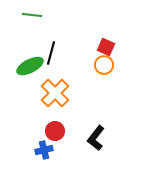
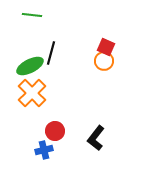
orange circle: moved 4 px up
orange cross: moved 23 px left
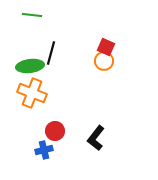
green ellipse: rotated 20 degrees clockwise
orange cross: rotated 24 degrees counterclockwise
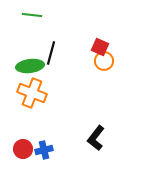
red square: moved 6 px left
red circle: moved 32 px left, 18 px down
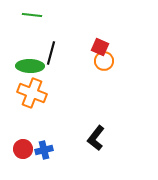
green ellipse: rotated 8 degrees clockwise
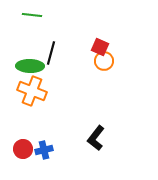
orange cross: moved 2 px up
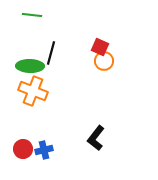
orange cross: moved 1 px right
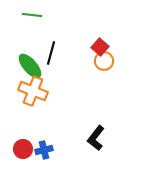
red square: rotated 18 degrees clockwise
green ellipse: rotated 48 degrees clockwise
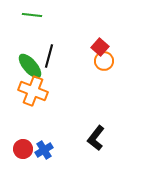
black line: moved 2 px left, 3 px down
blue cross: rotated 18 degrees counterclockwise
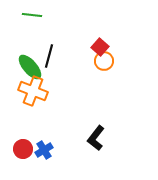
green ellipse: moved 1 px down
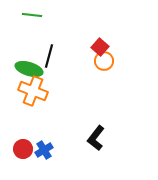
green ellipse: moved 1 px left, 2 px down; rotated 32 degrees counterclockwise
